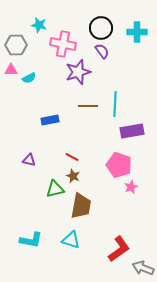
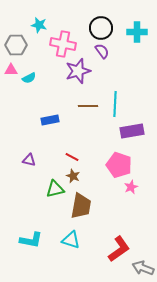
purple star: moved 1 px up
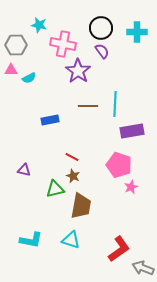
purple star: rotated 20 degrees counterclockwise
purple triangle: moved 5 px left, 10 px down
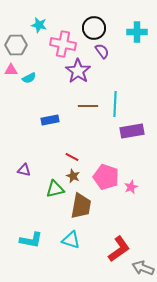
black circle: moved 7 px left
pink pentagon: moved 13 px left, 12 px down
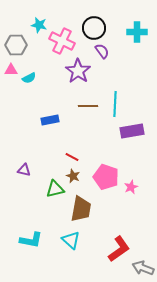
pink cross: moved 1 px left, 3 px up; rotated 15 degrees clockwise
brown trapezoid: moved 3 px down
cyan triangle: rotated 24 degrees clockwise
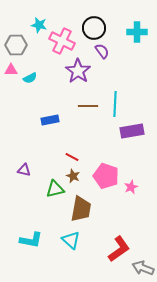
cyan semicircle: moved 1 px right
pink pentagon: moved 1 px up
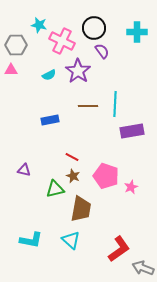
cyan semicircle: moved 19 px right, 3 px up
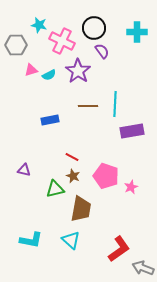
pink triangle: moved 20 px right; rotated 16 degrees counterclockwise
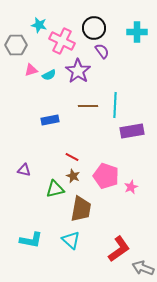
cyan line: moved 1 px down
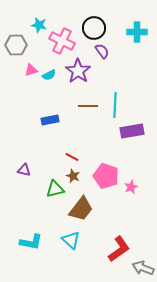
brown trapezoid: rotated 28 degrees clockwise
cyan L-shape: moved 2 px down
